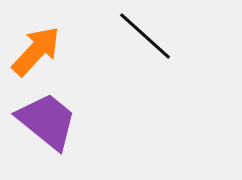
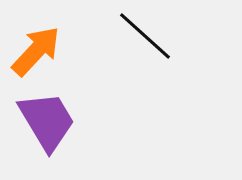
purple trapezoid: rotated 20 degrees clockwise
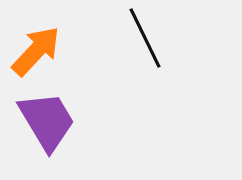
black line: moved 2 px down; rotated 22 degrees clockwise
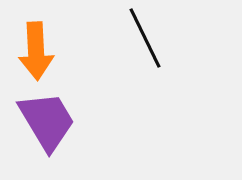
orange arrow: rotated 134 degrees clockwise
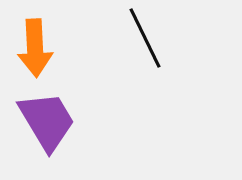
orange arrow: moved 1 px left, 3 px up
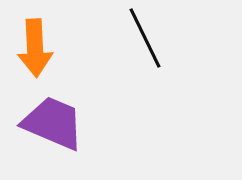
purple trapezoid: moved 6 px right, 2 px down; rotated 36 degrees counterclockwise
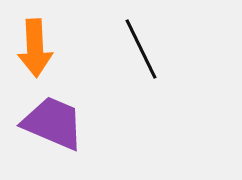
black line: moved 4 px left, 11 px down
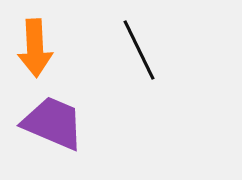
black line: moved 2 px left, 1 px down
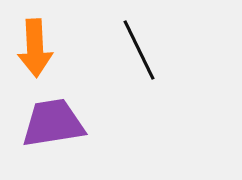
purple trapezoid: rotated 32 degrees counterclockwise
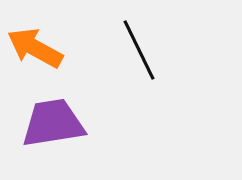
orange arrow: rotated 122 degrees clockwise
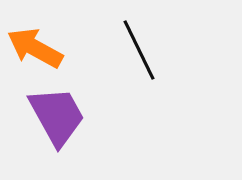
purple trapezoid: moved 4 px right, 7 px up; rotated 70 degrees clockwise
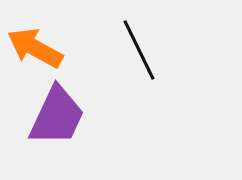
purple trapezoid: rotated 54 degrees clockwise
